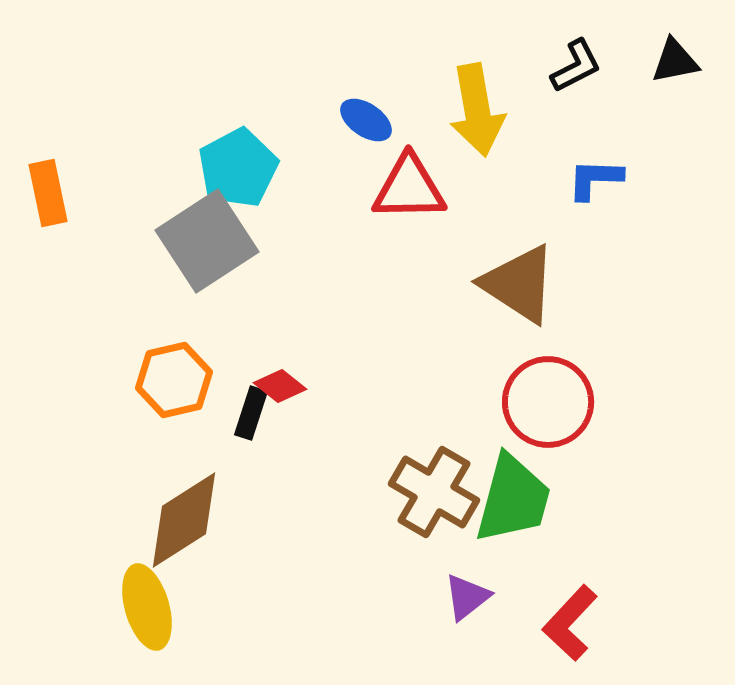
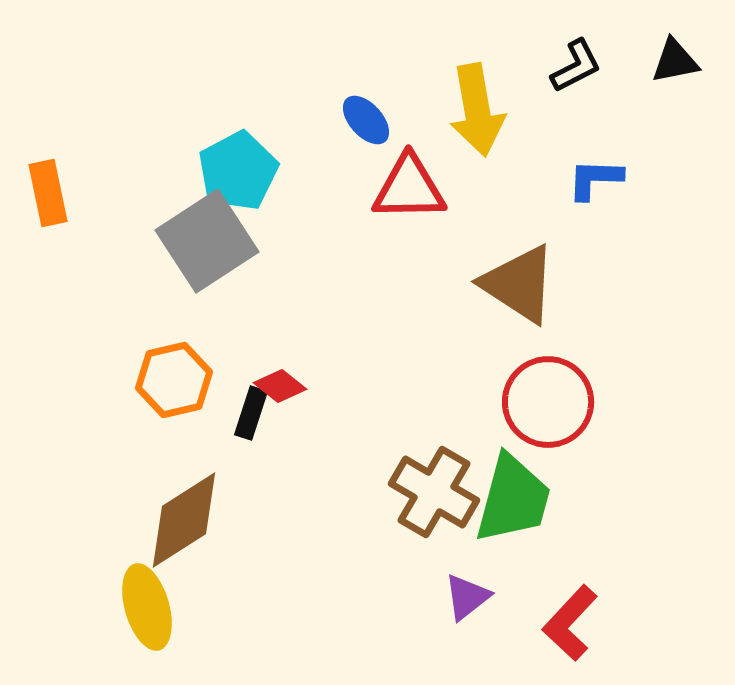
blue ellipse: rotated 14 degrees clockwise
cyan pentagon: moved 3 px down
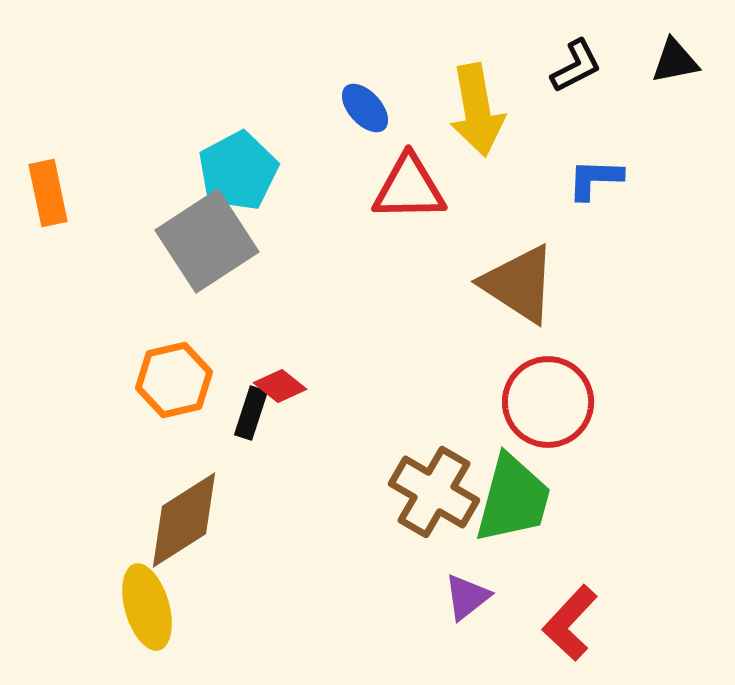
blue ellipse: moved 1 px left, 12 px up
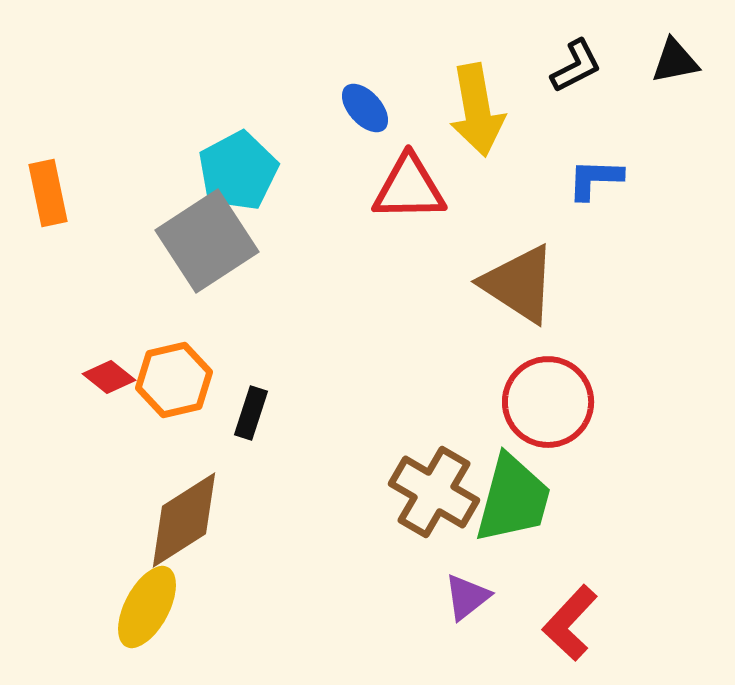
red diamond: moved 171 px left, 9 px up
yellow ellipse: rotated 44 degrees clockwise
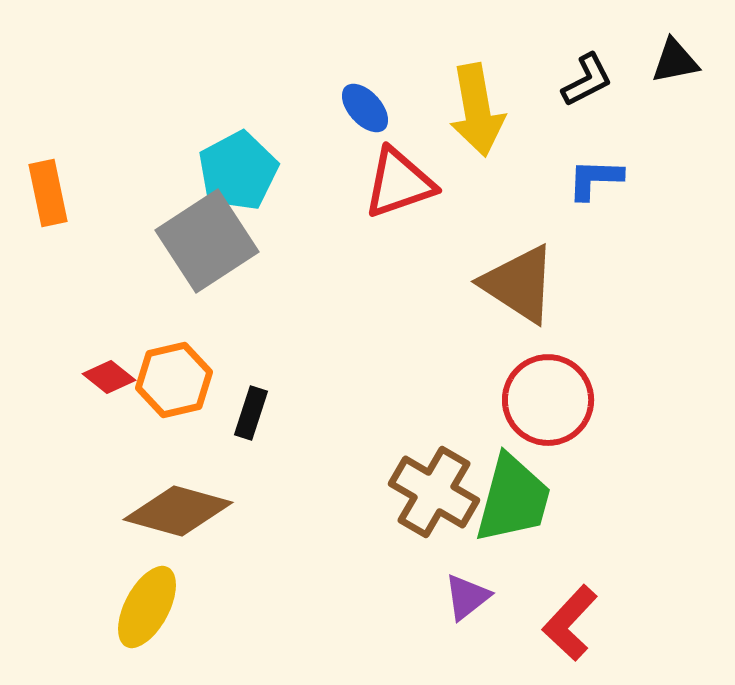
black L-shape: moved 11 px right, 14 px down
red triangle: moved 10 px left, 5 px up; rotated 18 degrees counterclockwise
red circle: moved 2 px up
brown diamond: moved 6 px left, 9 px up; rotated 48 degrees clockwise
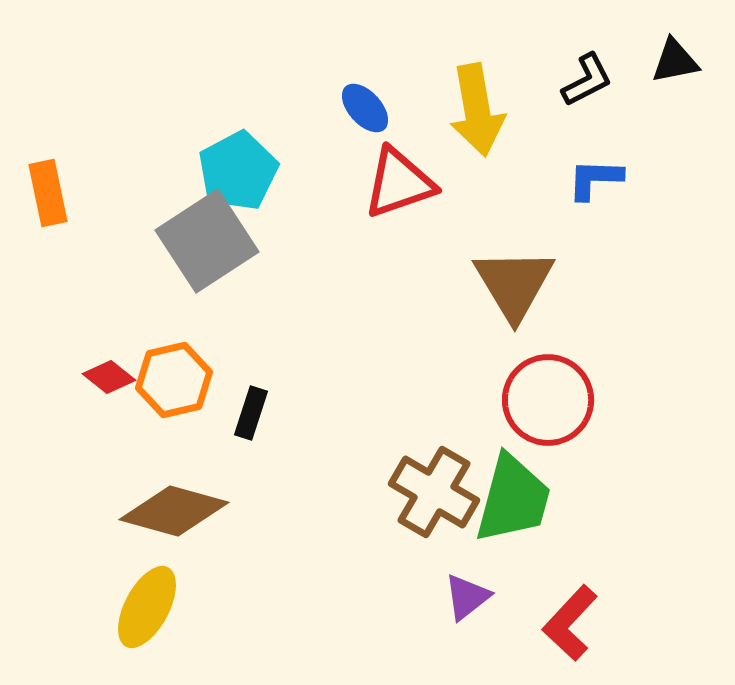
brown triangle: moved 5 px left; rotated 26 degrees clockwise
brown diamond: moved 4 px left
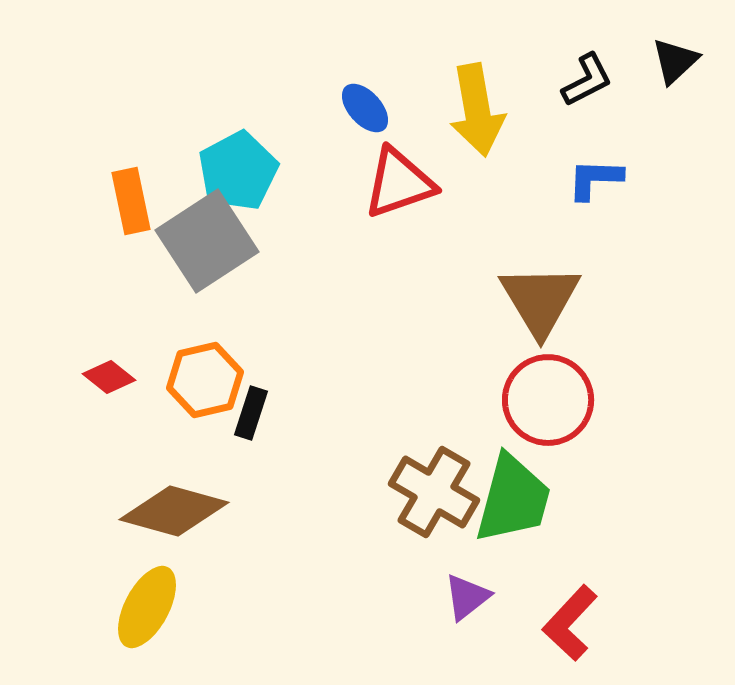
black triangle: rotated 32 degrees counterclockwise
orange rectangle: moved 83 px right, 8 px down
brown triangle: moved 26 px right, 16 px down
orange hexagon: moved 31 px right
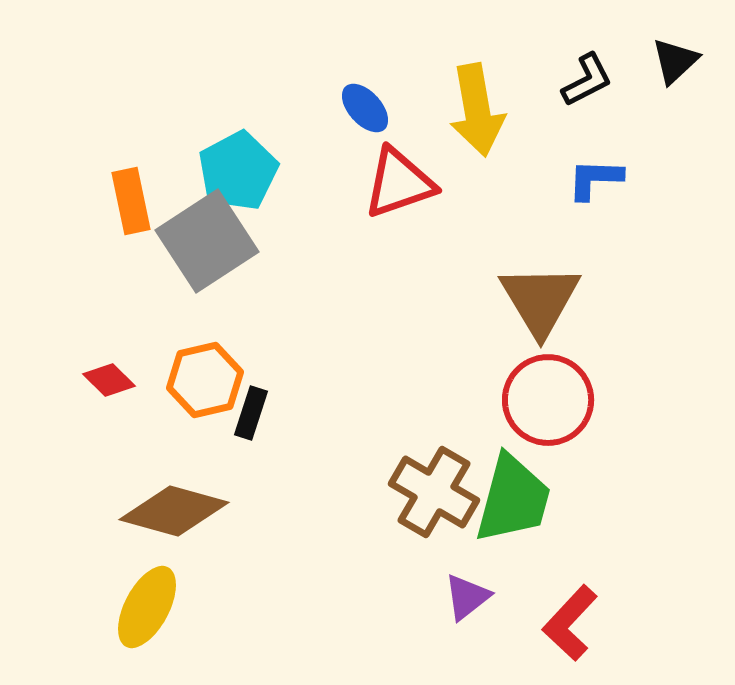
red diamond: moved 3 px down; rotated 6 degrees clockwise
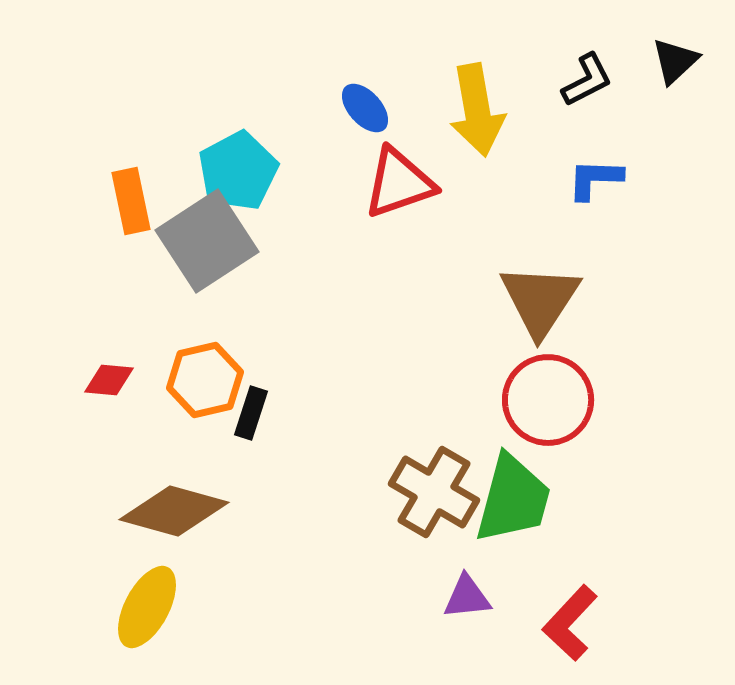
brown triangle: rotated 4 degrees clockwise
red diamond: rotated 39 degrees counterclockwise
purple triangle: rotated 32 degrees clockwise
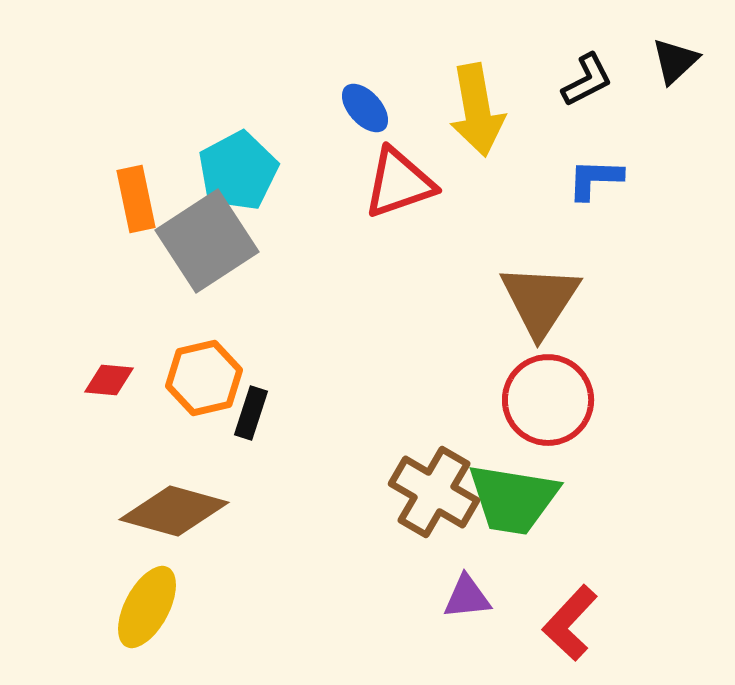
orange rectangle: moved 5 px right, 2 px up
orange hexagon: moved 1 px left, 2 px up
green trapezoid: rotated 84 degrees clockwise
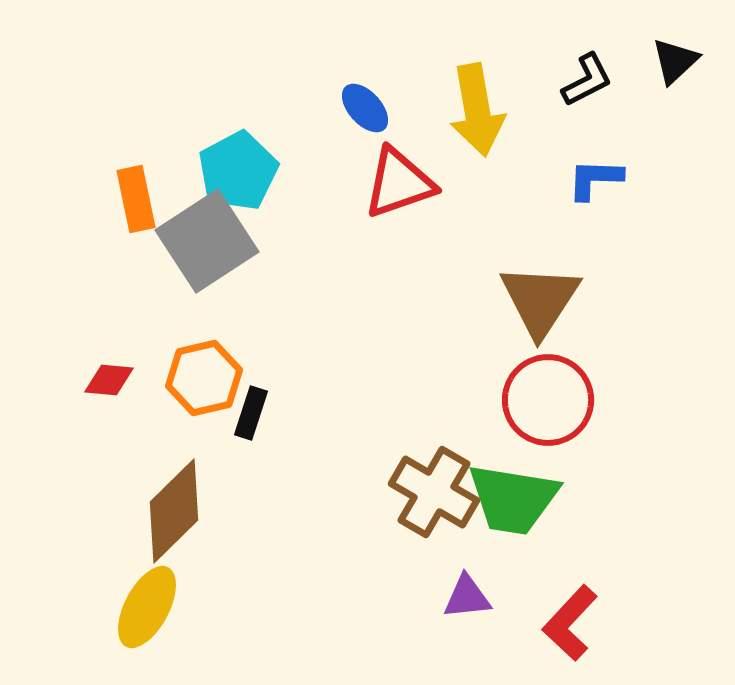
brown diamond: rotated 60 degrees counterclockwise
